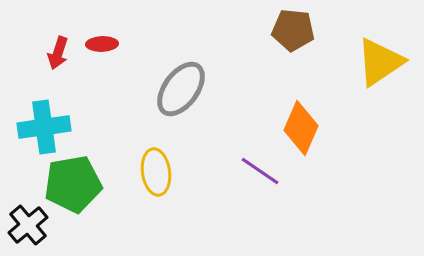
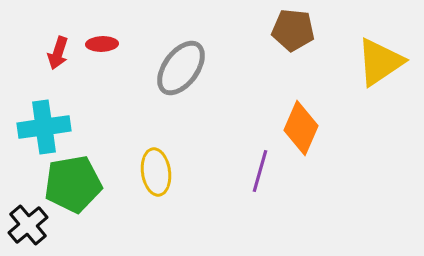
gray ellipse: moved 21 px up
purple line: rotated 72 degrees clockwise
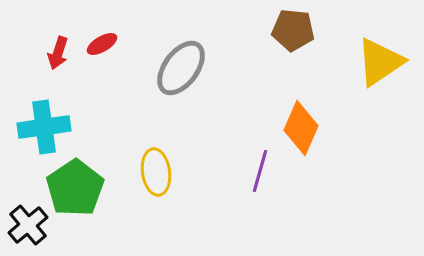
red ellipse: rotated 28 degrees counterclockwise
green pentagon: moved 2 px right, 4 px down; rotated 24 degrees counterclockwise
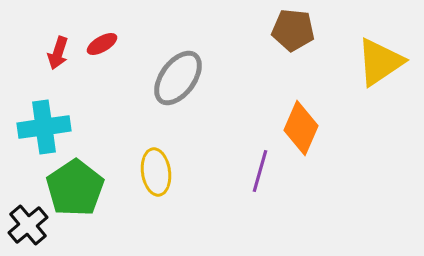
gray ellipse: moved 3 px left, 10 px down
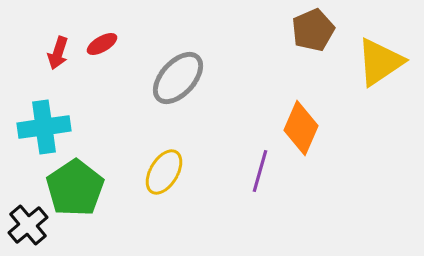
brown pentagon: moved 20 px right; rotated 30 degrees counterclockwise
gray ellipse: rotated 6 degrees clockwise
yellow ellipse: moved 8 px right; rotated 39 degrees clockwise
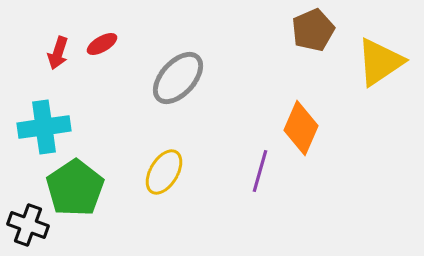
black cross: rotated 30 degrees counterclockwise
